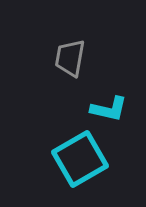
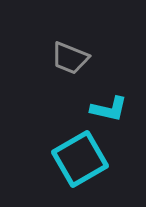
gray trapezoid: rotated 78 degrees counterclockwise
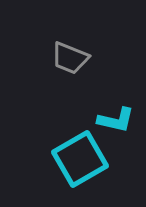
cyan L-shape: moved 7 px right, 11 px down
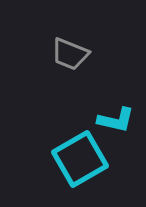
gray trapezoid: moved 4 px up
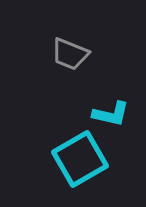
cyan L-shape: moved 5 px left, 6 px up
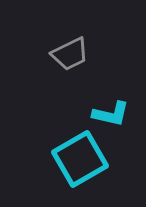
gray trapezoid: rotated 48 degrees counterclockwise
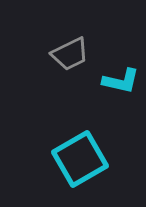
cyan L-shape: moved 10 px right, 33 px up
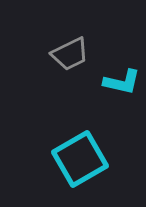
cyan L-shape: moved 1 px right, 1 px down
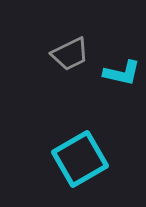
cyan L-shape: moved 9 px up
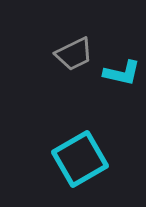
gray trapezoid: moved 4 px right
